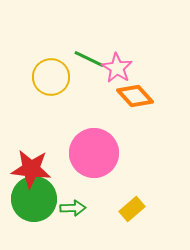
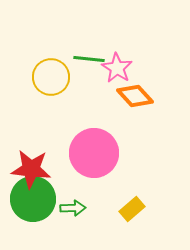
green line: rotated 20 degrees counterclockwise
green circle: moved 1 px left
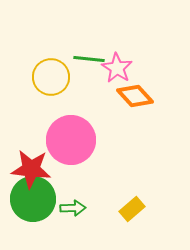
pink circle: moved 23 px left, 13 px up
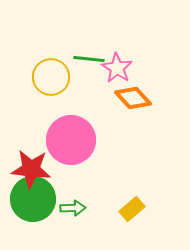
orange diamond: moved 2 px left, 2 px down
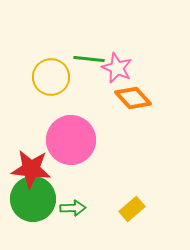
pink star: rotated 8 degrees counterclockwise
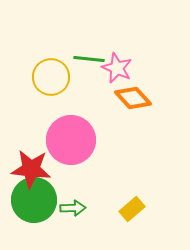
green circle: moved 1 px right, 1 px down
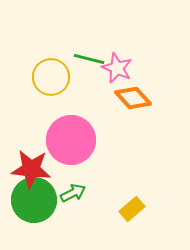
green line: rotated 8 degrees clockwise
green arrow: moved 15 px up; rotated 25 degrees counterclockwise
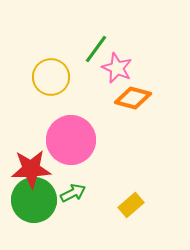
green line: moved 7 px right, 10 px up; rotated 68 degrees counterclockwise
orange diamond: rotated 33 degrees counterclockwise
red star: rotated 9 degrees counterclockwise
yellow rectangle: moved 1 px left, 4 px up
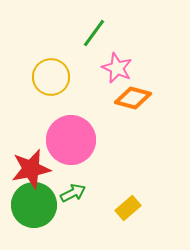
green line: moved 2 px left, 16 px up
red star: rotated 9 degrees counterclockwise
green circle: moved 5 px down
yellow rectangle: moved 3 px left, 3 px down
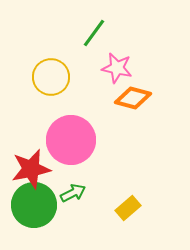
pink star: rotated 12 degrees counterclockwise
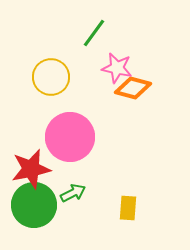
orange diamond: moved 10 px up
pink circle: moved 1 px left, 3 px up
yellow rectangle: rotated 45 degrees counterclockwise
